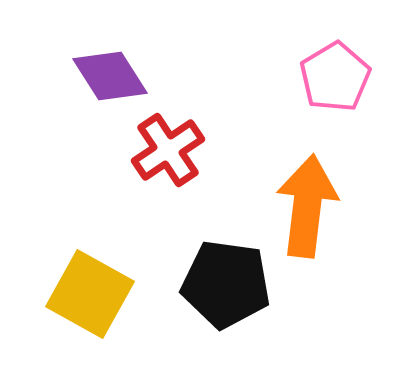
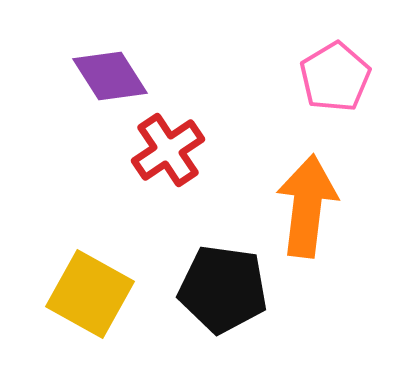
black pentagon: moved 3 px left, 5 px down
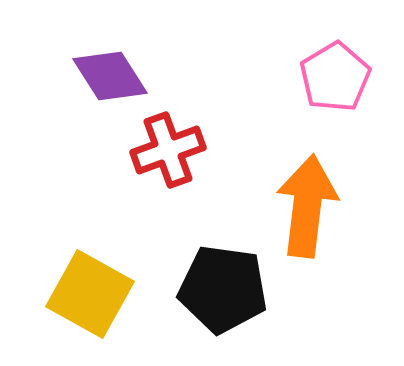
red cross: rotated 14 degrees clockwise
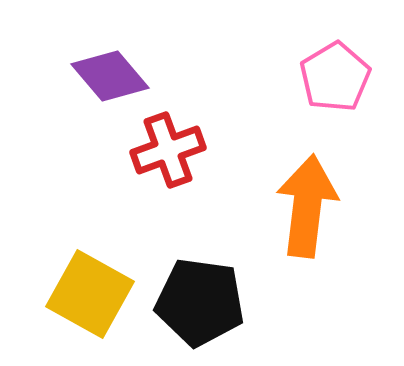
purple diamond: rotated 8 degrees counterclockwise
black pentagon: moved 23 px left, 13 px down
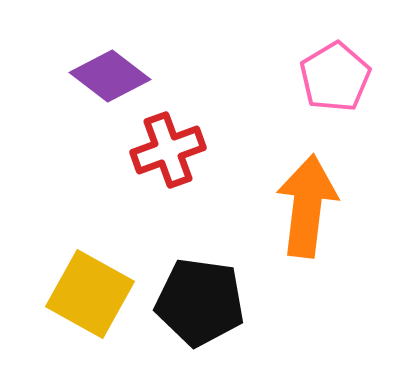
purple diamond: rotated 12 degrees counterclockwise
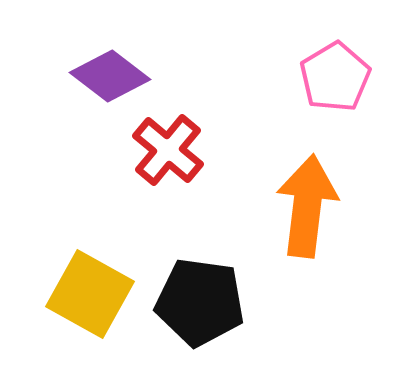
red cross: rotated 30 degrees counterclockwise
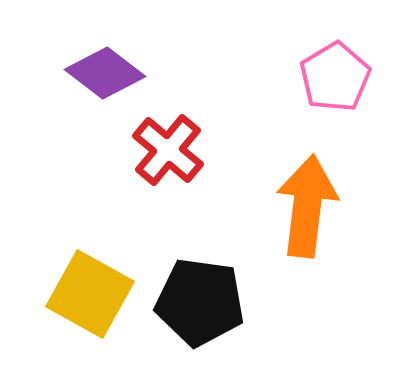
purple diamond: moved 5 px left, 3 px up
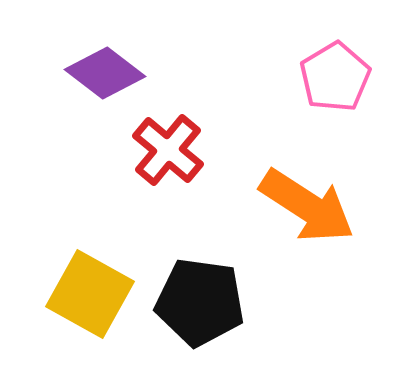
orange arrow: rotated 116 degrees clockwise
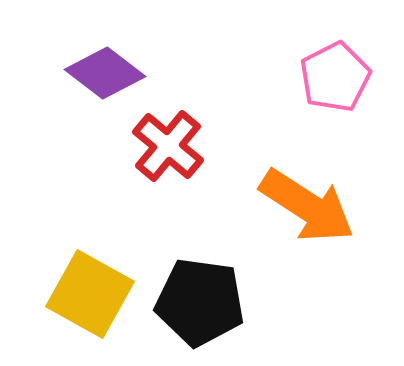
pink pentagon: rotated 4 degrees clockwise
red cross: moved 4 px up
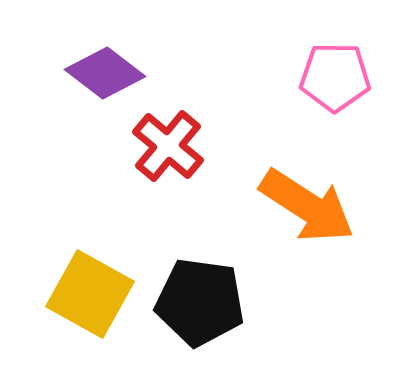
pink pentagon: rotated 28 degrees clockwise
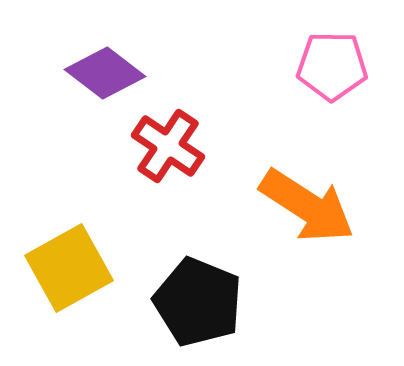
pink pentagon: moved 3 px left, 11 px up
red cross: rotated 6 degrees counterclockwise
yellow square: moved 21 px left, 26 px up; rotated 32 degrees clockwise
black pentagon: moved 2 px left; rotated 14 degrees clockwise
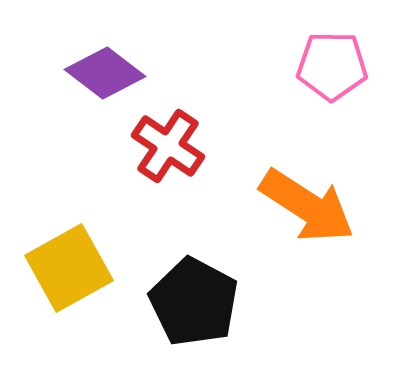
black pentagon: moved 4 px left; rotated 6 degrees clockwise
